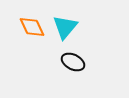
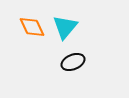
black ellipse: rotated 50 degrees counterclockwise
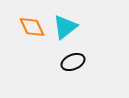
cyan triangle: rotated 12 degrees clockwise
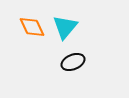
cyan triangle: rotated 12 degrees counterclockwise
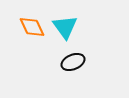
cyan triangle: rotated 16 degrees counterclockwise
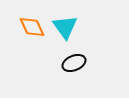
black ellipse: moved 1 px right, 1 px down
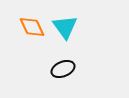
black ellipse: moved 11 px left, 6 px down
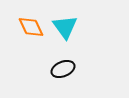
orange diamond: moved 1 px left
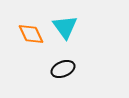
orange diamond: moved 7 px down
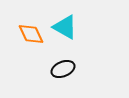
cyan triangle: rotated 24 degrees counterclockwise
